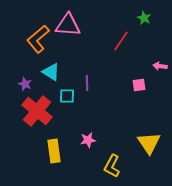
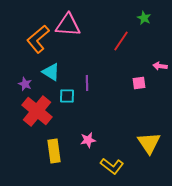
pink square: moved 2 px up
yellow L-shape: rotated 80 degrees counterclockwise
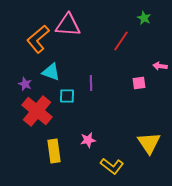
cyan triangle: rotated 12 degrees counterclockwise
purple line: moved 4 px right
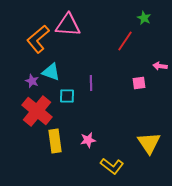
red line: moved 4 px right
purple star: moved 7 px right, 3 px up
yellow rectangle: moved 1 px right, 10 px up
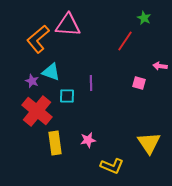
pink square: rotated 24 degrees clockwise
yellow rectangle: moved 2 px down
yellow L-shape: rotated 15 degrees counterclockwise
